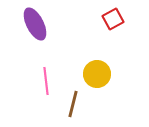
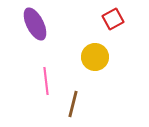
yellow circle: moved 2 px left, 17 px up
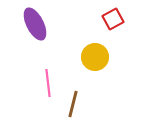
pink line: moved 2 px right, 2 px down
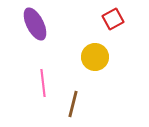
pink line: moved 5 px left
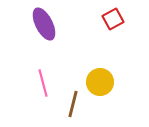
purple ellipse: moved 9 px right
yellow circle: moved 5 px right, 25 px down
pink line: rotated 8 degrees counterclockwise
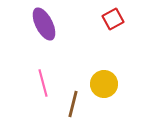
yellow circle: moved 4 px right, 2 px down
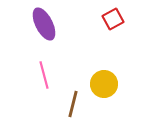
pink line: moved 1 px right, 8 px up
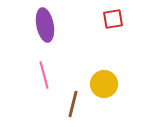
red square: rotated 20 degrees clockwise
purple ellipse: moved 1 px right, 1 px down; rotated 16 degrees clockwise
